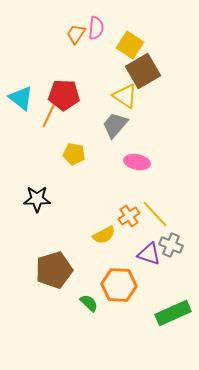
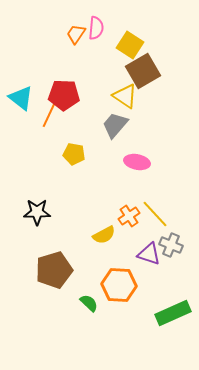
black star: moved 13 px down
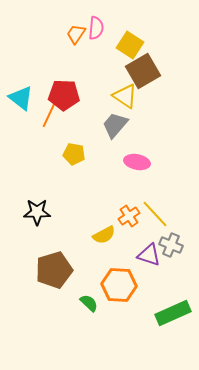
purple triangle: moved 1 px down
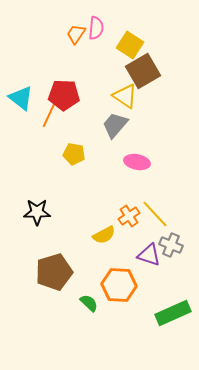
brown pentagon: moved 2 px down
